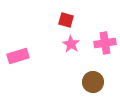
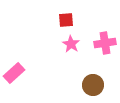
red square: rotated 21 degrees counterclockwise
pink rectangle: moved 4 px left, 17 px down; rotated 25 degrees counterclockwise
brown circle: moved 3 px down
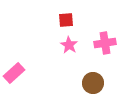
pink star: moved 2 px left, 1 px down
brown circle: moved 2 px up
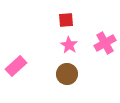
pink cross: rotated 20 degrees counterclockwise
pink rectangle: moved 2 px right, 7 px up
brown circle: moved 26 px left, 9 px up
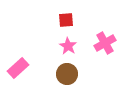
pink star: moved 1 px left, 1 px down
pink rectangle: moved 2 px right, 2 px down
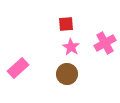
red square: moved 4 px down
pink star: moved 3 px right, 1 px down
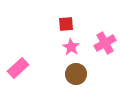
brown circle: moved 9 px right
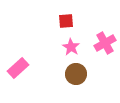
red square: moved 3 px up
